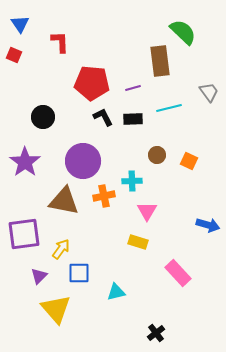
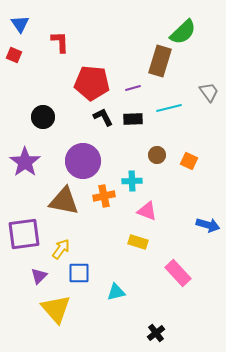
green semicircle: rotated 92 degrees clockwise
brown rectangle: rotated 24 degrees clockwise
pink triangle: rotated 40 degrees counterclockwise
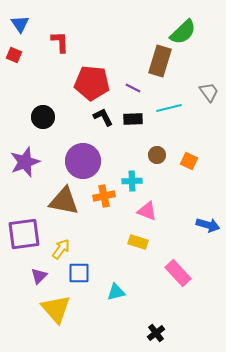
purple line: rotated 42 degrees clockwise
purple star: rotated 16 degrees clockwise
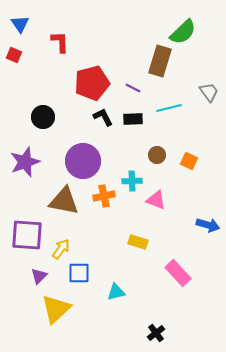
red pentagon: rotated 20 degrees counterclockwise
pink triangle: moved 9 px right, 11 px up
purple square: moved 3 px right, 1 px down; rotated 12 degrees clockwise
yellow triangle: rotated 28 degrees clockwise
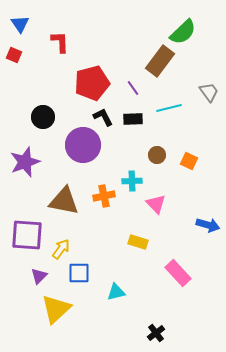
brown rectangle: rotated 20 degrees clockwise
purple line: rotated 28 degrees clockwise
purple circle: moved 16 px up
pink triangle: moved 4 px down; rotated 25 degrees clockwise
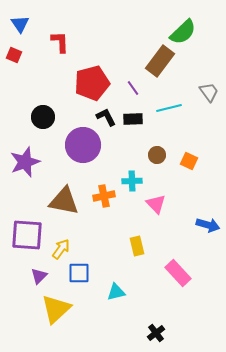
black L-shape: moved 3 px right
yellow rectangle: moved 1 px left, 4 px down; rotated 60 degrees clockwise
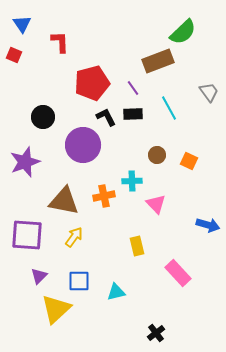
blue triangle: moved 2 px right
brown rectangle: moved 2 px left; rotated 32 degrees clockwise
cyan line: rotated 75 degrees clockwise
black rectangle: moved 5 px up
yellow arrow: moved 13 px right, 12 px up
blue square: moved 8 px down
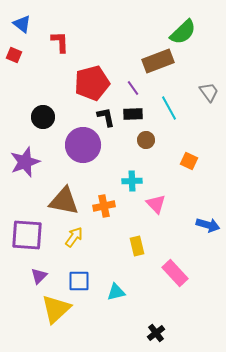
blue triangle: rotated 18 degrees counterclockwise
black L-shape: rotated 15 degrees clockwise
brown circle: moved 11 px left, 15 px up
orange cross: moved 10 px down
pink rectangle: moved 3 px left
